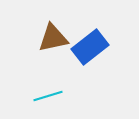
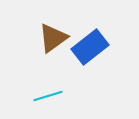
brown triangle: rotated 24 degrees counterclockwise
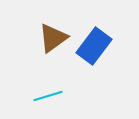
blue rectangle: moved 4 px right, 1 px up; rotated 15 degrees counterclockwise
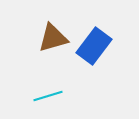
brown triangle: rotated 20 degrees clockwise
